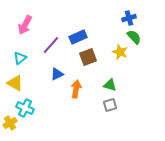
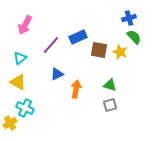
brown square: moved 11 px right, 7 px up; rotated 30 degrees clockwise
yellow triangle: moved 3 px right, 1 px up
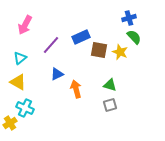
blue rectangle: moved 3 px right
orange arrow: rotated 24 degrees counterclockwise
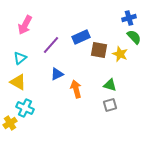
yellow star: moved 2 px down
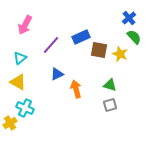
blue cross: rotated 24 degrees counterclockwise
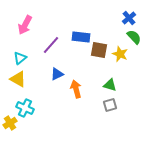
blue rectangle: rotated 30 degrees clockwise
yellow triangle: moved 3 px up
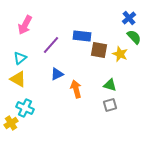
blue rectangle: moved 1 px right, 1 px up
yellow cross: moved 1 px right
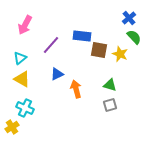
yellow triangle: moved 4 px right
yellow cross: moved 1 px right, 4 px down
